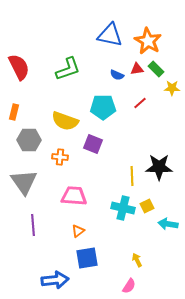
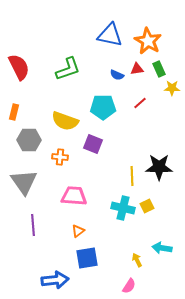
green rectangle: moved 3 px right; rotated 21 degrees clockwise
cyan arrow: moved 6 px left, 24 px down
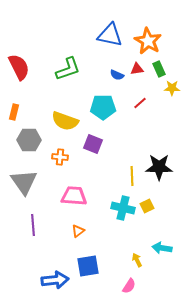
blue square: moved 1 px right, 8 px down
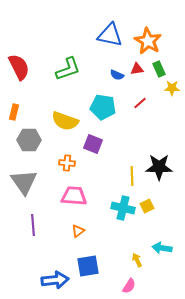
cyan pentagon: rotated 10 degrees clockwise
orange cross: moved 7 px right, 6 px down
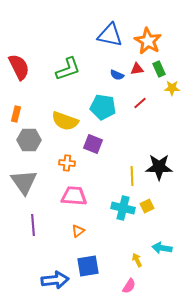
orange rectangle: moved 2 px right, 2 px down
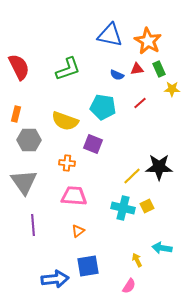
yellow star: moved 1 px down
yellow line: rotated 48 degrees clockwise
blue arrow: moved 1 px up
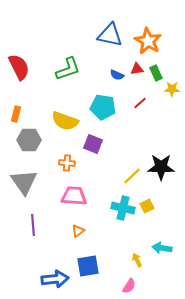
green rectangle: moved 3 px left, 4 px down
black star: moved 2 px right
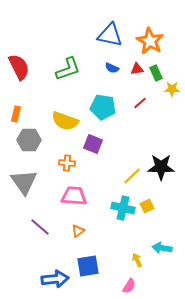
orange star: moved 2 px right
blue semicircle: moved 5 px left, 7 px up
purple line: moved 7 px right, 2 px down; rotated 45 degrees counterclockwise
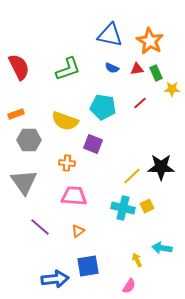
orange rectangle: rotated 56 degrees clockwise
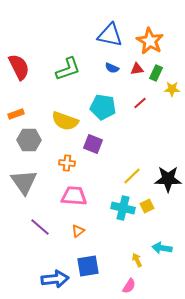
green rectangle: rotated 49 degrees clockwise
black star: moved 7 px right, 12 px down
